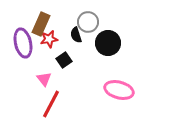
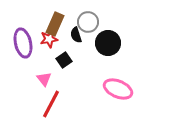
brown rectangle: moved 14 px right
pink ellipse: moved 1 px left, 1 px up; rotated 8 degrees clockwise
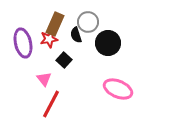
black square: rotated 14 degrees counterclockwise
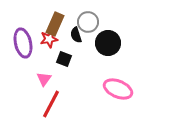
black square: moved 1 px up; rotated 21 degrees counterclockwise
pink triangle: rotated 14 degrees clockwise
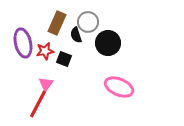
brown rectangle: moved 2 px right, 1 px up
red star: moved 4 px left, 12 px down
pink triangle: moved 2 px right, 5 px down
pink ellipse: moved 1 px right, 2 px up
red line: moved 13 px left
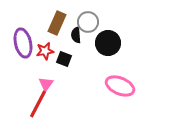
black semicircle: rotated 14 degrees clockwise
pink ellipse: moved 1 px right, 1 px up
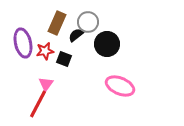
black semicircle: rotated 56 degrees clockwise
black circle: moved 1 px left, 1 px down
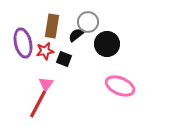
brown rectangle: moved 5 px left, 3 px down; rotated 15 degrees counterclockwise
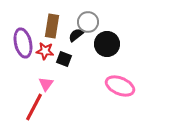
red star: rotated 18 degrees clockwise
red line: moved 4 px left, 3 px down
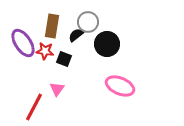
purple ellipse: rotated 20 degrees counterclockwise
pink triangle: moved 11 px right, 5 px down
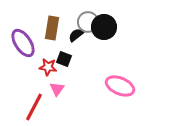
brown rectangle: moved 2 px down
black circle: moved 3 px left, 17 px up
red star: moved 3 px right, 16 px down
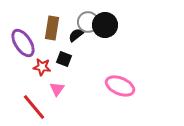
black circle: moved 1 px right, 2 px up
red star: moved 6 px left
red line: rotated 68 degrees counterclockwise
